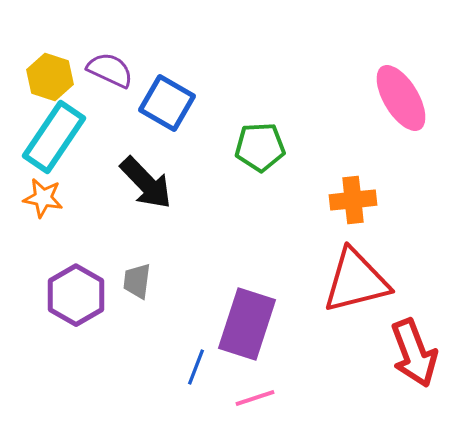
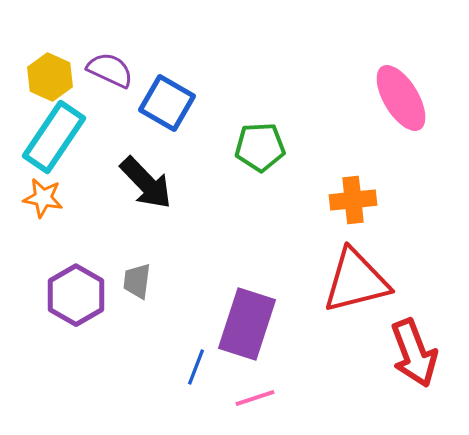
yellow hexagon: rotated 6 degrees clockwise
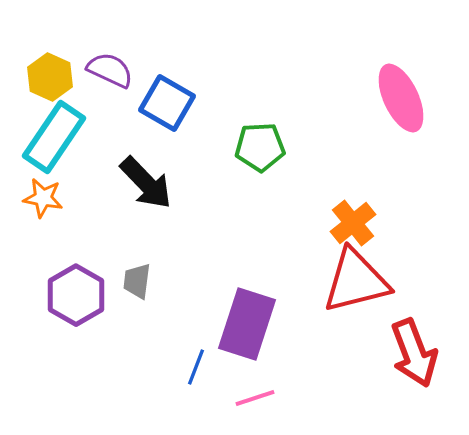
pink ellipse: rotated 6 degrees clockwise
orange cross: moved 23 px down; rotated 33 degrees counterclockwise
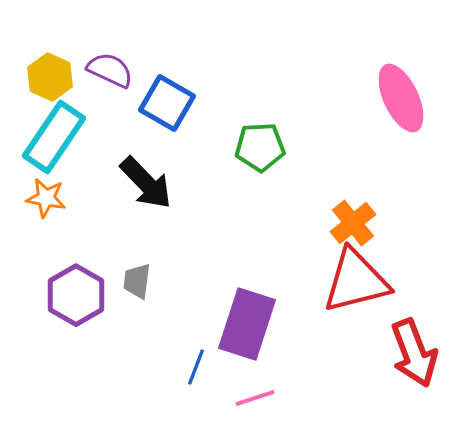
orange star: moved 3 px right
